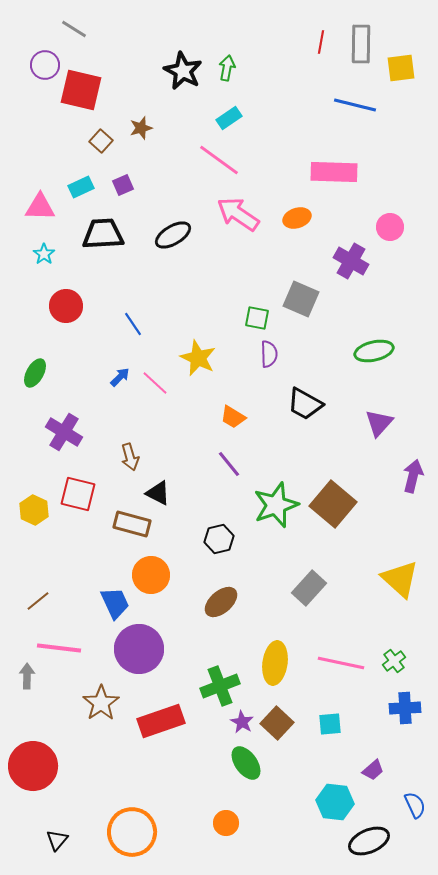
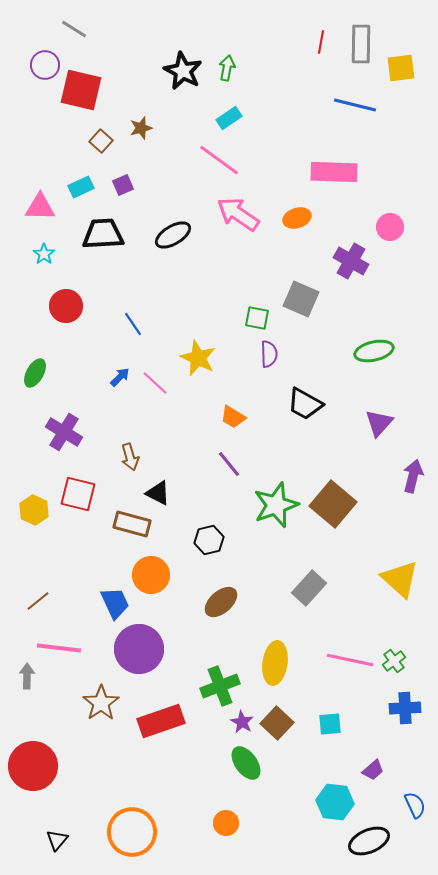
black hexagon at (219, 539): moved 10 px left, 1 px down
pink line at (341, 663): moved 9 px right, 3 px up
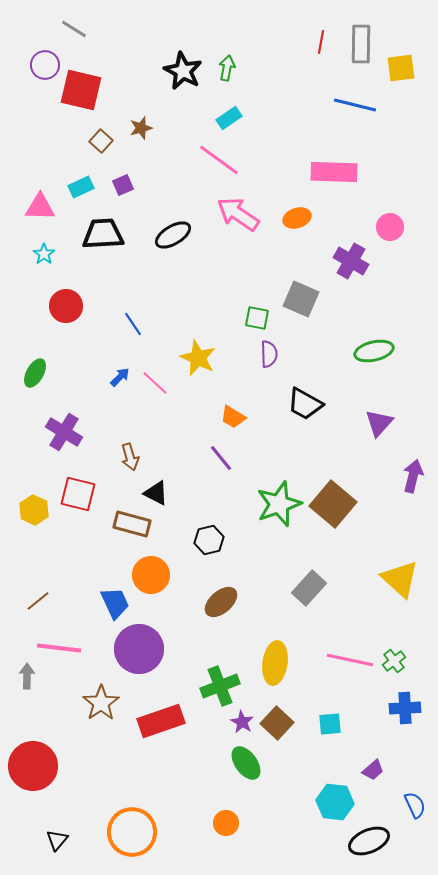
purple line at (229, 464): moved 8 px left, 6 px up
black triangle at (158, 493): moved 2 px left
green star at (276, 505): moved 3 px right, 1 px up
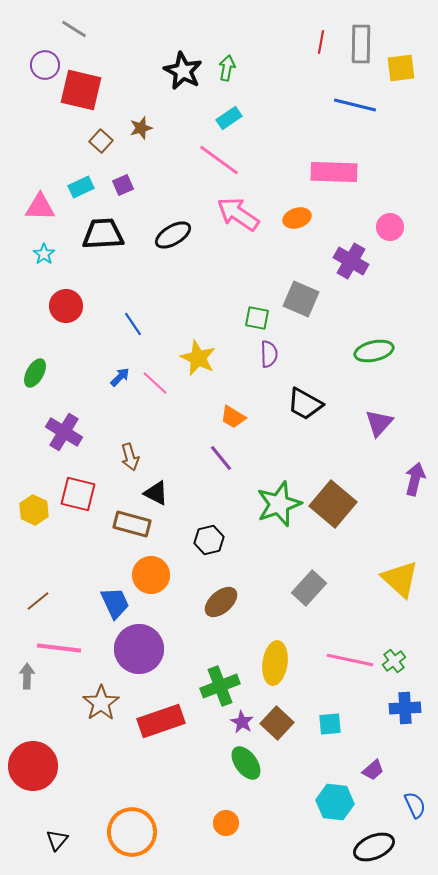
purple arrow at (413, 476): moved 2 px right, 3 px down
black ellipse at (369, 841): moved 5 px right, 6 px down
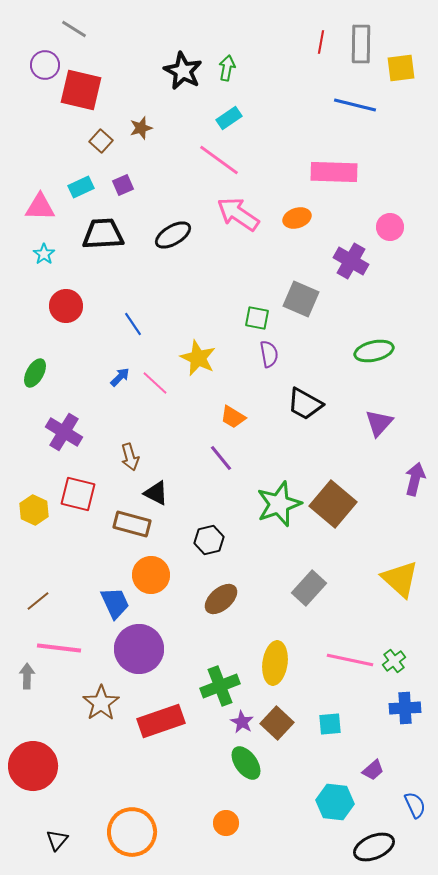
purple semicircle at (269, 354): rotated 8 degrees counterclockwise
brown ellipse at (221, 602): moved 3 px up
